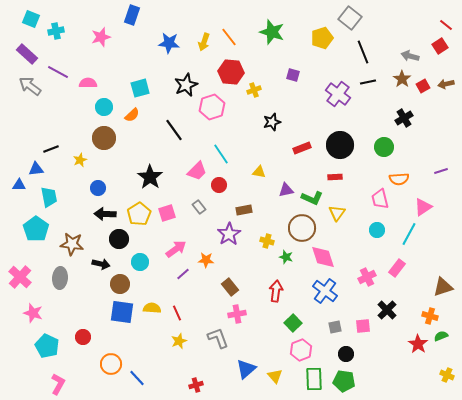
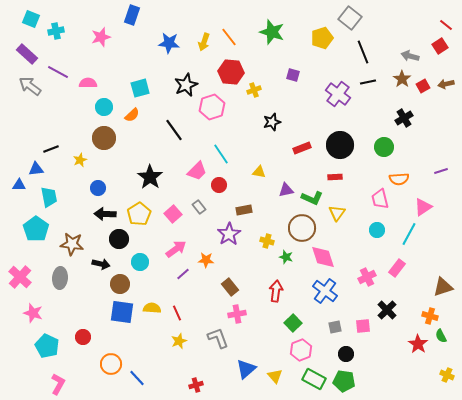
pink square at (167, 213): moved 6 px right, 1 px down; rotated 24 degrees counterclockwise
green semicircle at (441, 336): rotated 96 degrees counterclockwise
green rectangle at (314, 379): rotated 60 degrees counterclockwise
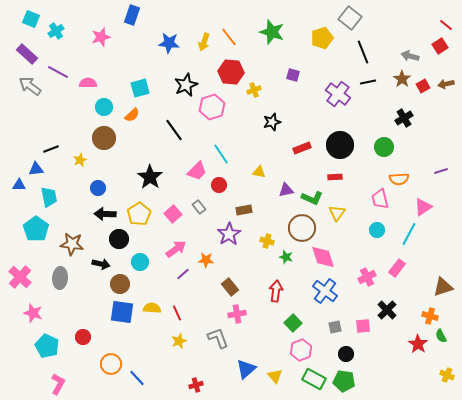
cyan cross at (56, 31): rotated 21 degrees counterclockwise
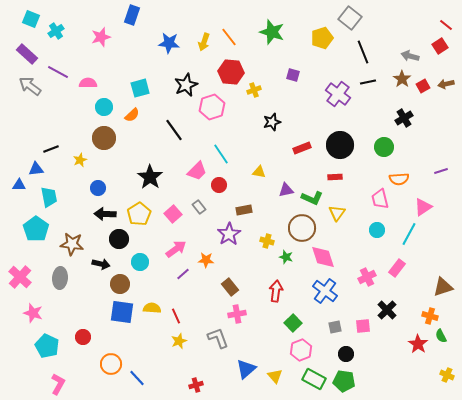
red line at (177, 313): moved 1 px left, 3 px down
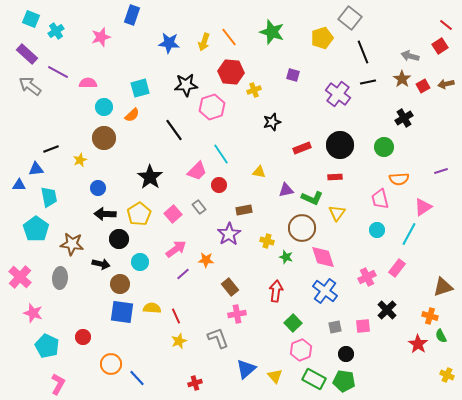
black star at (186, 85): rotated 20 degrees clockwise
red cross at (196, 385): moved 1 px left, 2 px up
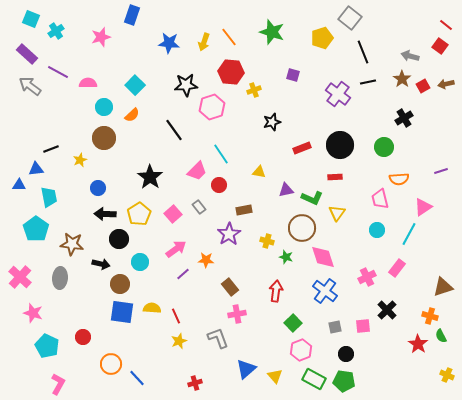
red square at (440, 46): rotated 21 degrees counterclockwise
cyan square at (140, 88): moved 5 px left, 3 px up; rotated 30 degrees counterclockwise
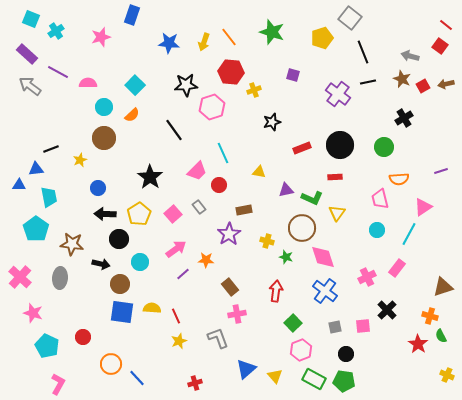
brown star at (402, 79): rotated 12 degrees counterclockwise
cyan line at (221, 154): moved 2 px right, 1 px up; rotated 10 degrees clockwise
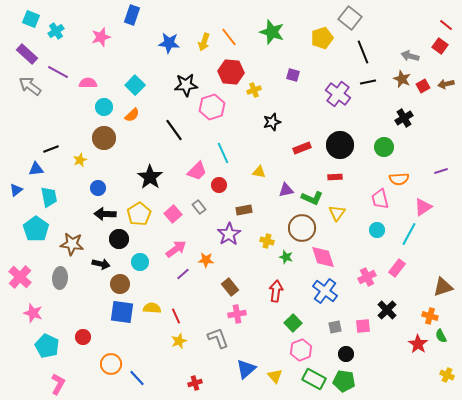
blue triangle at (19, 185): moved 3 px left, 5 px down; rotated 40 degrees counterclockwise
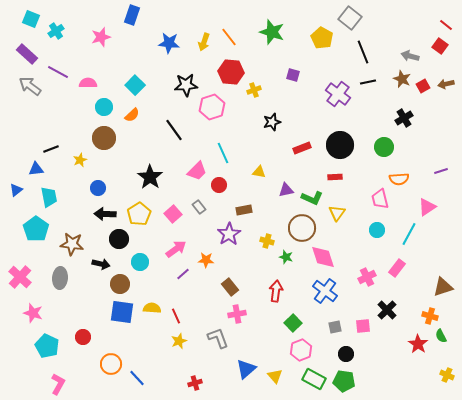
yellow pentagon at (322, 38): rotated 25 degrees counterclockwise
pink triangle at (423, 207): moved 4 px right
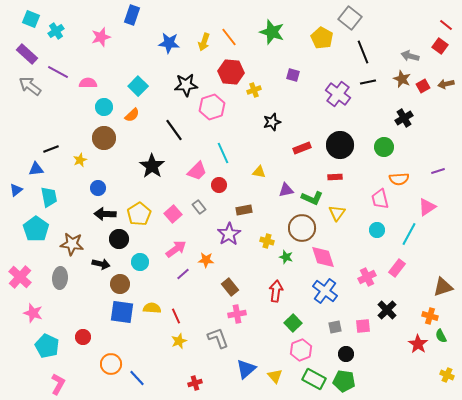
cyan square at (135, 85): moved 3 px right, 1 px down
purple line at (441, 171): moved 3 px left
black star at (150, 177): moved 2 px right, 11 px up
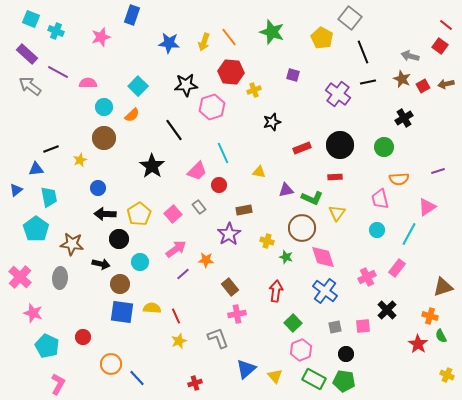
cyan cross at (56, 31): rotated 35 degrees counterclockwise
